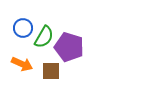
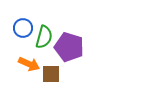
green semicircle: rotated 15 degrees counterclockwise
orange arrow: moved 7 px right
brown square: moved 3 px down
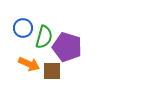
purple pentagon: moved 2 px left
brown square: moved 1 px right, 3 px up
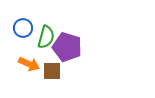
green semicircle: moved 2 px right
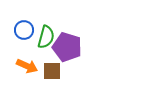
blue circle: moved 1 px right, 2 px down
orange arrow: moved 2 px left, 2 px down
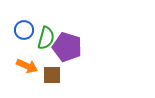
green semicircle: moved 1 px down
brown square: moved 4 px down
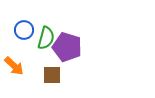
orange arrow: moved 13 px left; rotated 20 degrees clockwise
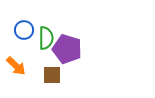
green semicircle: rotated 15 degrees counterclockwise
purple pentagon: moved 2 px down
orange arrow: moved 2 px right
